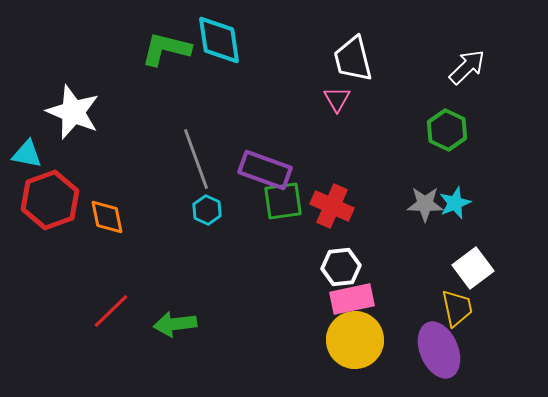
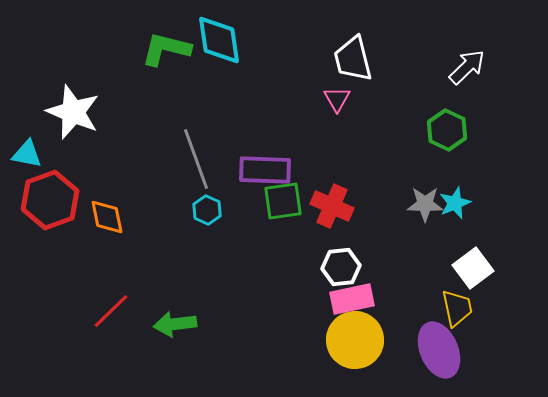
purple rectangle: rotated 18 degrees counterclockwise
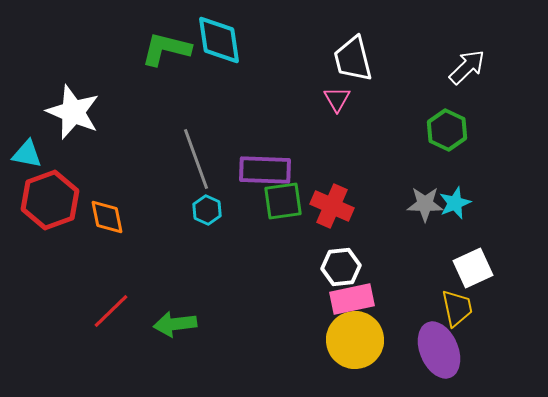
white square: rotated 12 degrees clockwise
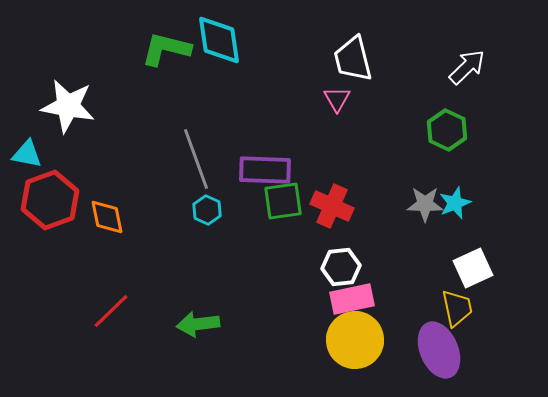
white star: moved 5 px left, 6 px up; rotated 12 degrees counterclockwise
green arrow: moved 23 px right
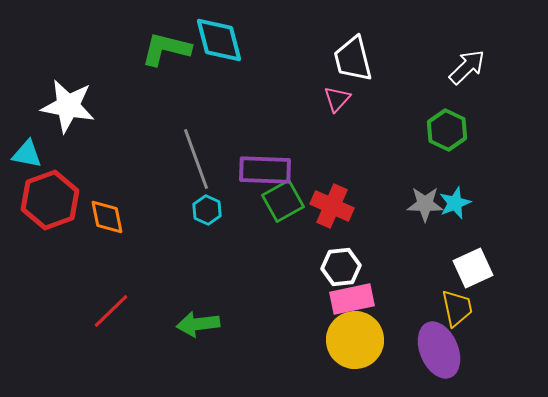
cyan diamond: rotated 6 degrees counterclockwise
pink triangle: rotated 12 degrees clockwise
green square: rotated 21 degrees counterclockwise
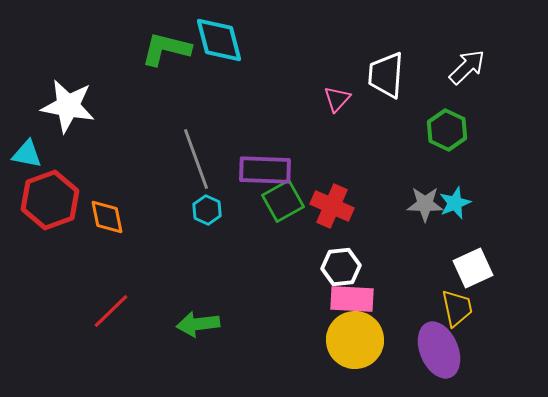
white trapezoid: moved 33 px right, 16 px down; rotated 18 degrees clockwise
pink rectangle: rotated 15 degrees clockwise
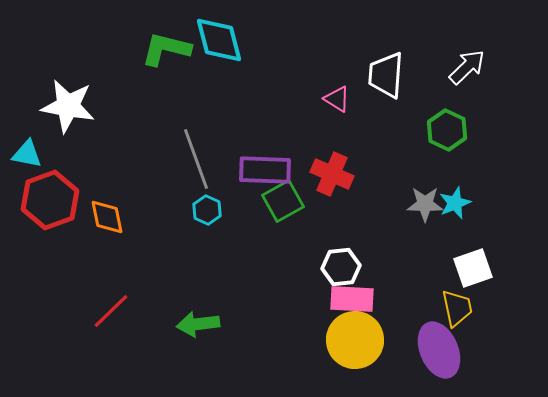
pink triangle: rotated 40 degrees counterclockwise
red cross: moved 32 px up
white square: rotated 6 degrees clockwise
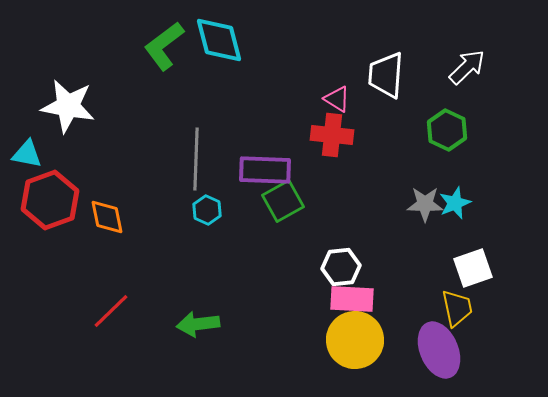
green L-shape: moved 2 px left, 3 px up; rotated 51 degrees counterclockwise
gray line: rotated 22 degrees clockwise
red cross: moved 39 px up; rotated 18 degrees counterclockwise
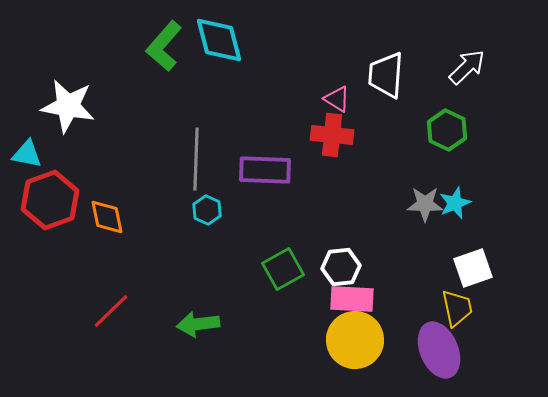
green L-shape: rotated 12 degrees counterclockwise
green square: moved 68 px down
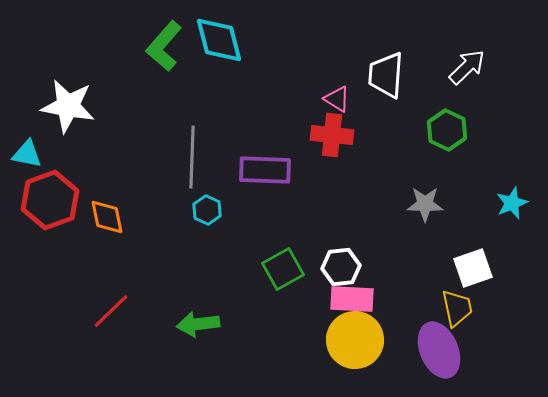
gray line: moved 4 px left, 2 px up
cyan star: moved 57 px right
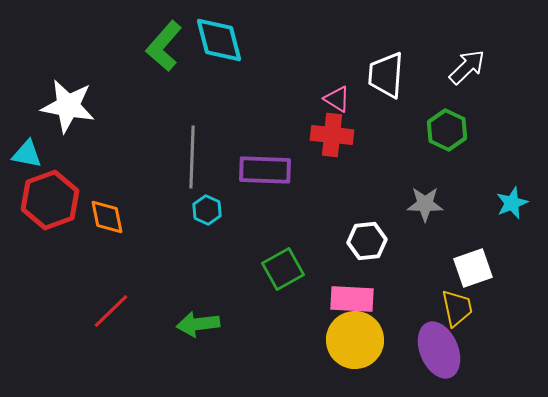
white hexagon: moved 26 px right, 26 px up
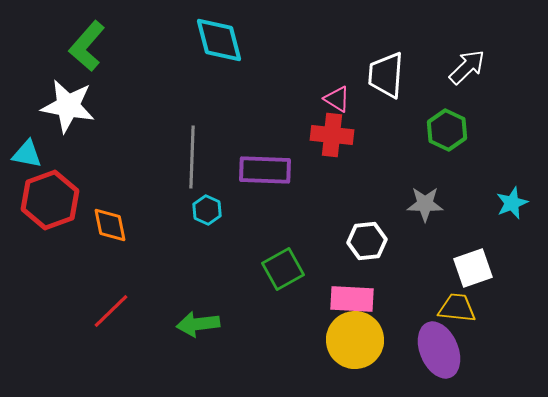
green L-shape: moved 77 px left
orange diamond: moved 3 px right, 8 px down
yellow trapezoid: rotated 72 degrees counterclockwise
